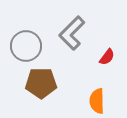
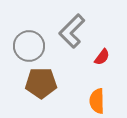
gray L-shape: moved 2 px up
gray circle: moved 3 px right
red semicircle: moved 5 px left
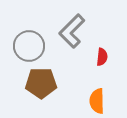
red semicircle: rotated 30 degrees counterclockwise
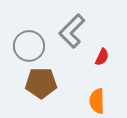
red semicircle: rotated 18 degrees clockwise
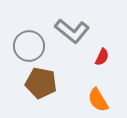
gray L-shape: rotated 96 degrees counterclockwise
brown pentagon: rotated 12 degrees clockwise
orange semicircle: moved 1 px right, 1 px up; rotated 30 degrees counterclockwise
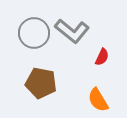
gray circle: moved 5 px right, 13 px up
